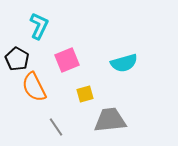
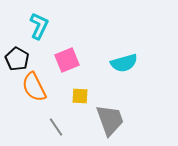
yellow square: moved 5 px left, 2 px down; rotated 18 degrees clockwise
gray trapezoid: rotated 76 degrees clockwise
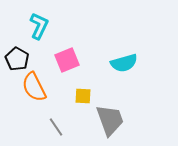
yellow square: moved 3 px right
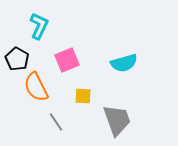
orange semicircle: moved 2 px right
gray trapezoid: moved 7 px right
gray line: moved 5 px up
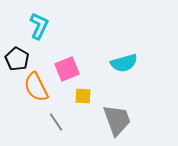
pink square: moved 9 px down
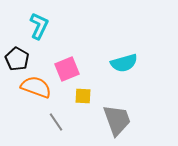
orange semicircle: rotated 136 degrees clockwise
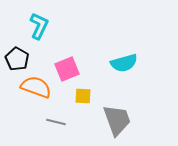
gray line: rotated 42 degrees counterclockwise
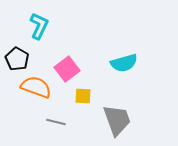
pink square: rotated 15 degrees counterclockwise
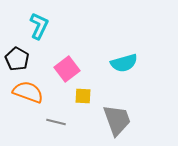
orange semicircle: moved 8 px left, 5 px down
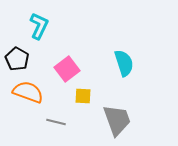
cyan semicircle: rotated 92 degrees counterclockwise
